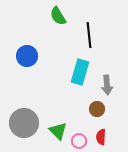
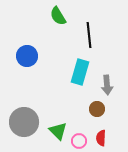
gray circle: moved 1 px up
red semicircle: moved 1 px down
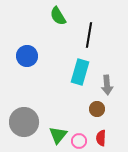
black line: rotated 15 degrees clockwise
green triangle: moved 4 px down; rotated 24 degrees clockwise
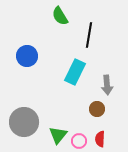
green semicircle: moved 2 px right
cyan rectangle: moved 5 px left; rotated 10 degrees clockwise
red semicircle: moved 1 px left, 1 px down
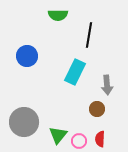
green semicircle: moved 2 px left, 1 px up; rotated 60 degrees counterclockwise
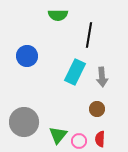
gray arrow: moved 5 px left, 8 px up
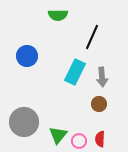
black line: moved 3 px right, 2 px down; rotated 15 degrees clockwise
brown circle: moved 2 px right, 5 px up
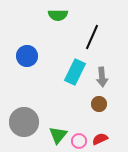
red semicircle: rotated 63 degrees clockwise
